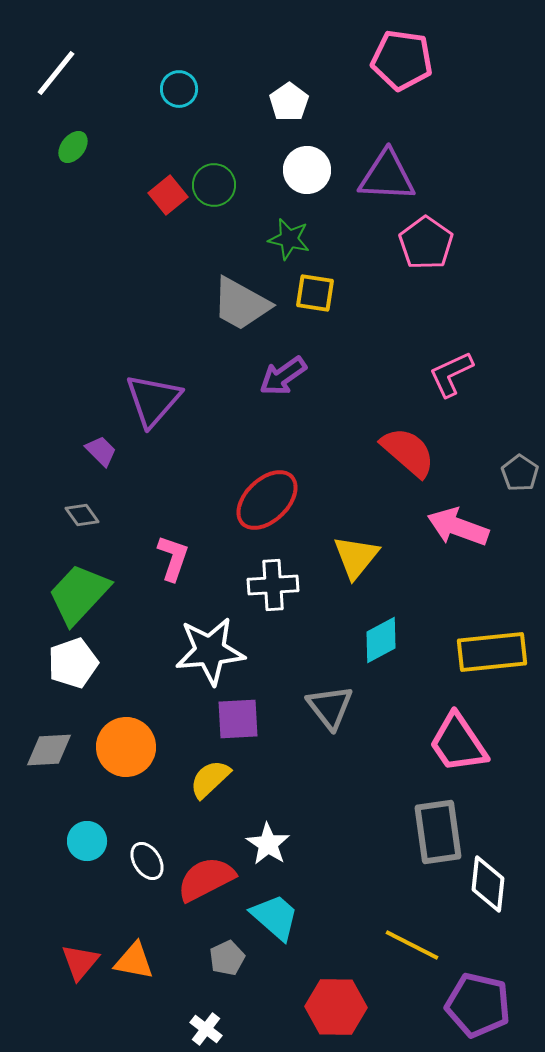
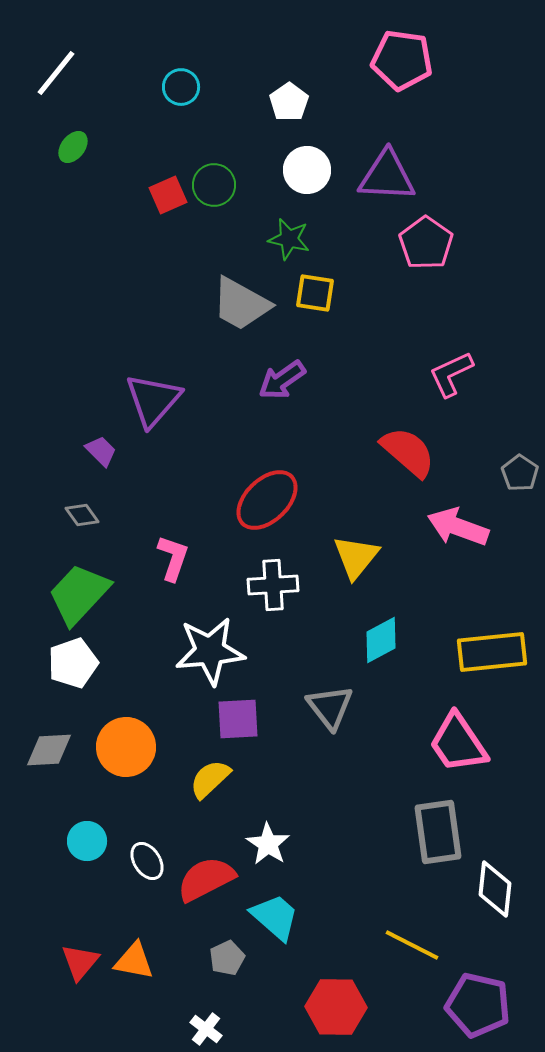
cyan circle at (179, 89): moved 2 px right, 2 px up
red square at (168, 195): rotated 15 degrees clockwise
purple arrow at (283, 376): moved 1 px left, 4 px down
white diamond at (488, 884): moved 7 px right, 5 px down
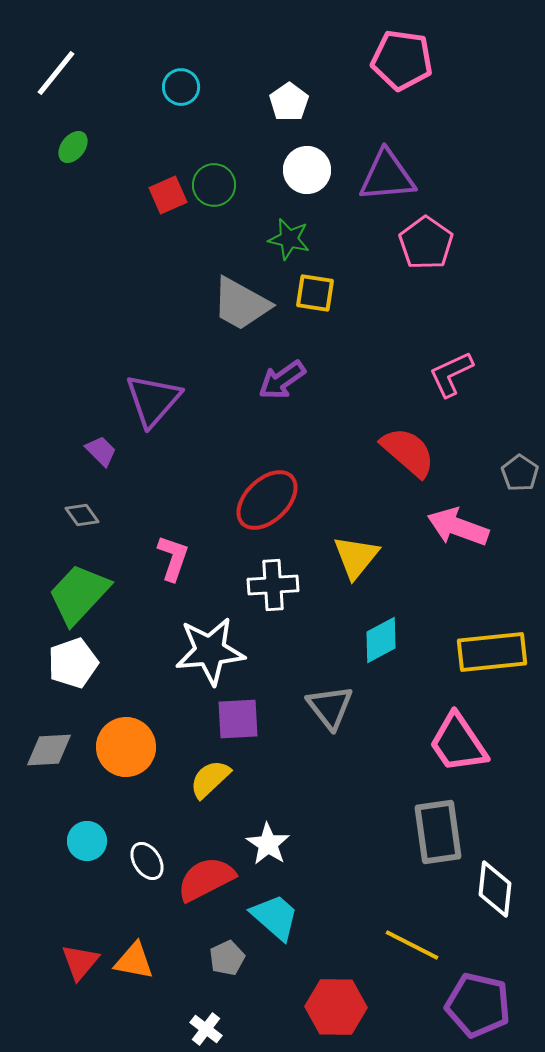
purple triangle at (387, 176): rotated 8 degrees counterclockwise
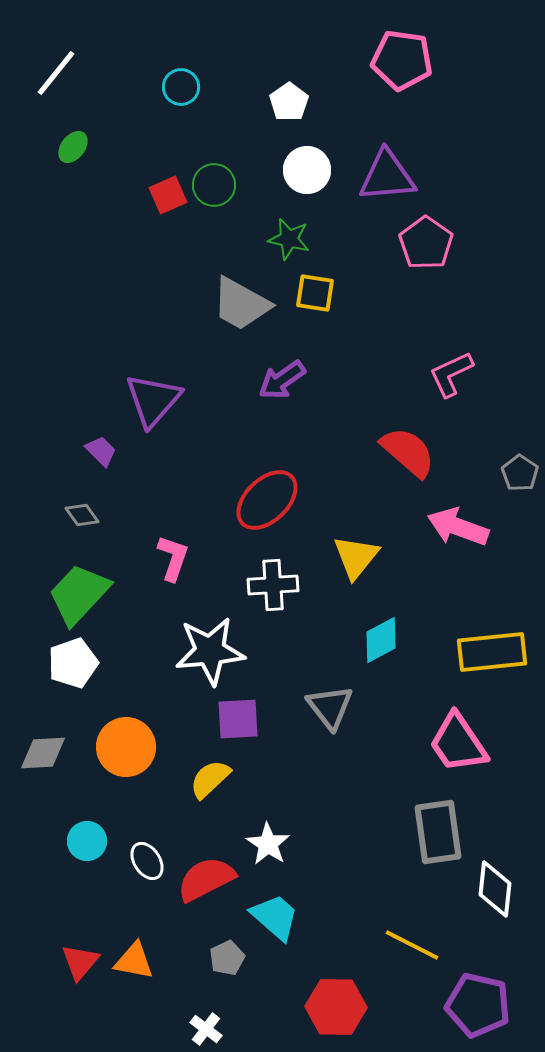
gray diamond at (49, 750): moved 6 px left, 3 px down
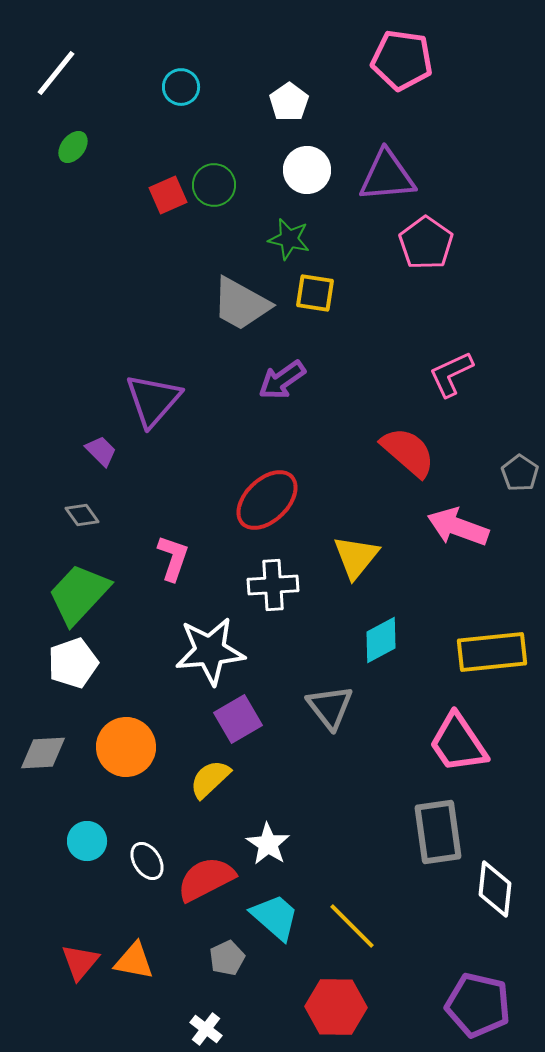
purple square at (238, 719): rotated 27 degrees counterclockwise
yellow line at (412, 945): moved 60 px left, 19 px up; rotated 18 degrees clockwise
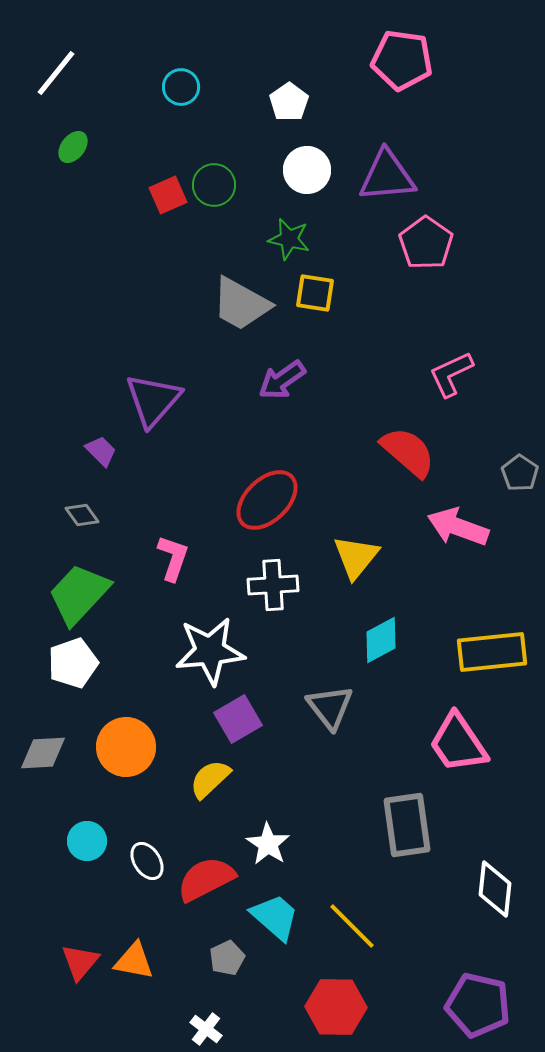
gray rectangle at (438, 832): moved 31 px left, 7 px up
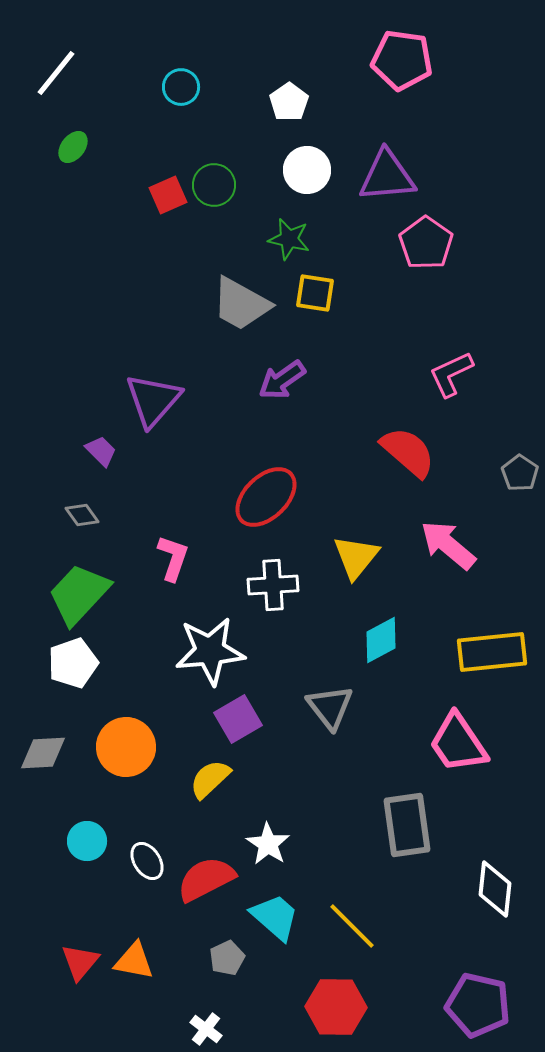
red ellipse at (267, 500): moved 1 px left, 3 px up
pink arrow at (458, 527): moved 10 px left, 18 px down; rotated 20 degrees clockwise
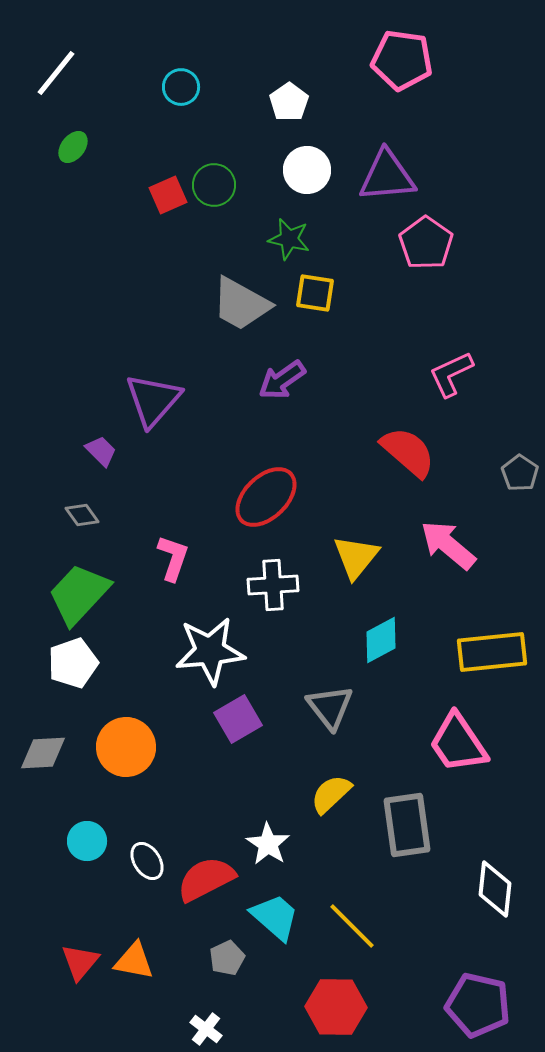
yellow semicircle at (210, 779): moved 121 px right, 15 px down
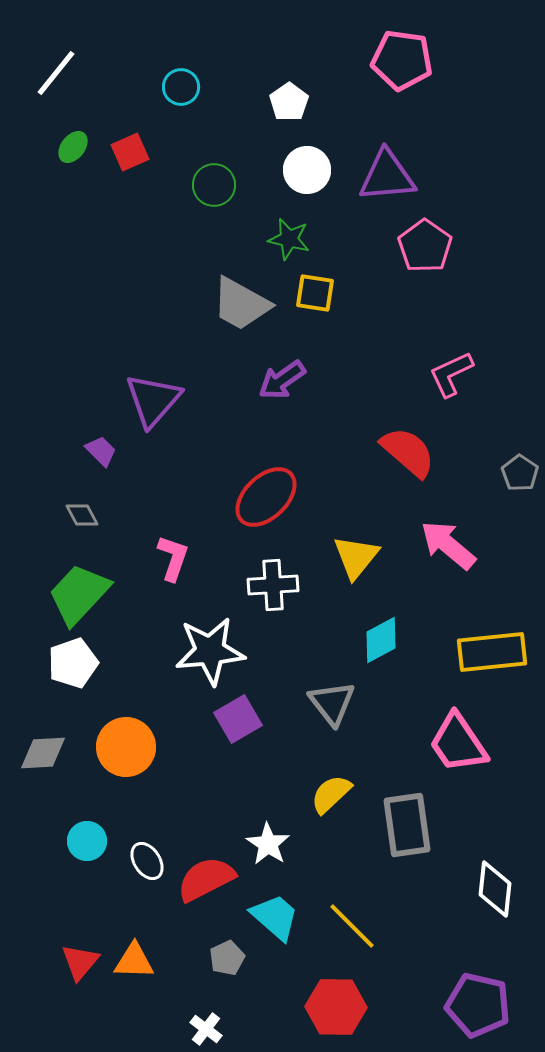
red square at (168, 195): moved 38 px left, 43 px up
pink pentagon at (426, 243): moved 1 px left, 3 px down
gray diamond at (82, 515): rotated 8 degrees clockwise
gray triangle at (330, 707): moved 2 px right, 4 px up
orange triangle at (134, 961): rotated 9 degrees counterclockwise
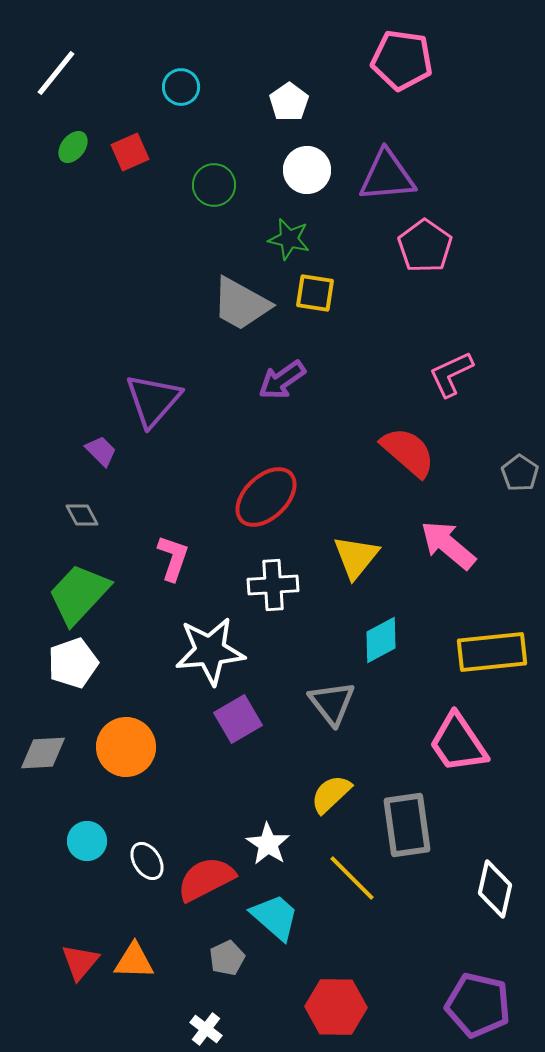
white diamond at (495, 889): rotated 6 degrees clockwise
yellow line at (352, 926): moved 48 px up
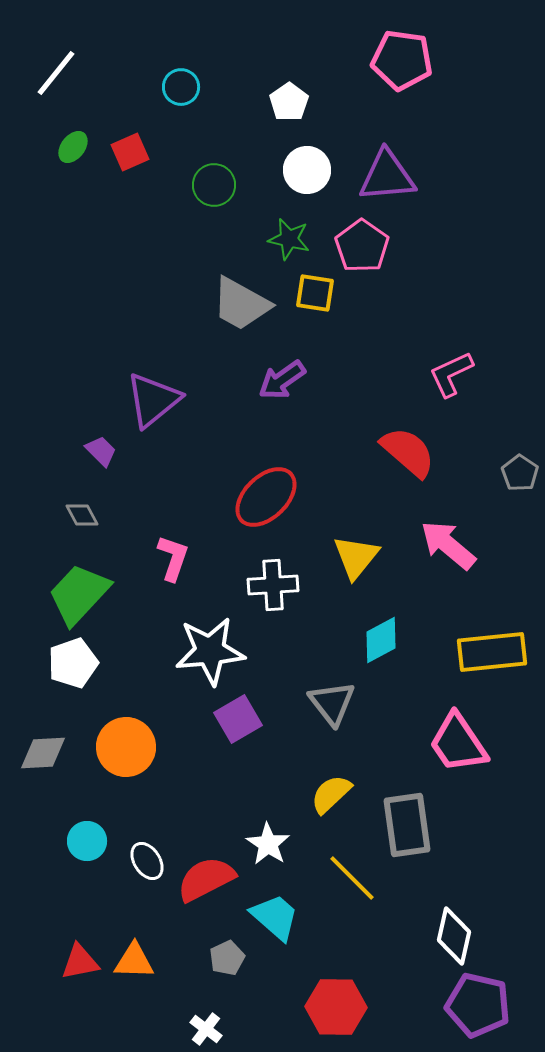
pink pentagon at (425, 246): moved 63 px left
purple triangle at (153, 400): rotated 10 degrees clockwise
white diamond at (495, 889): moved 41 px left, 47 px down
red triangle at (80, 962): rotated 39 degrees clockwise
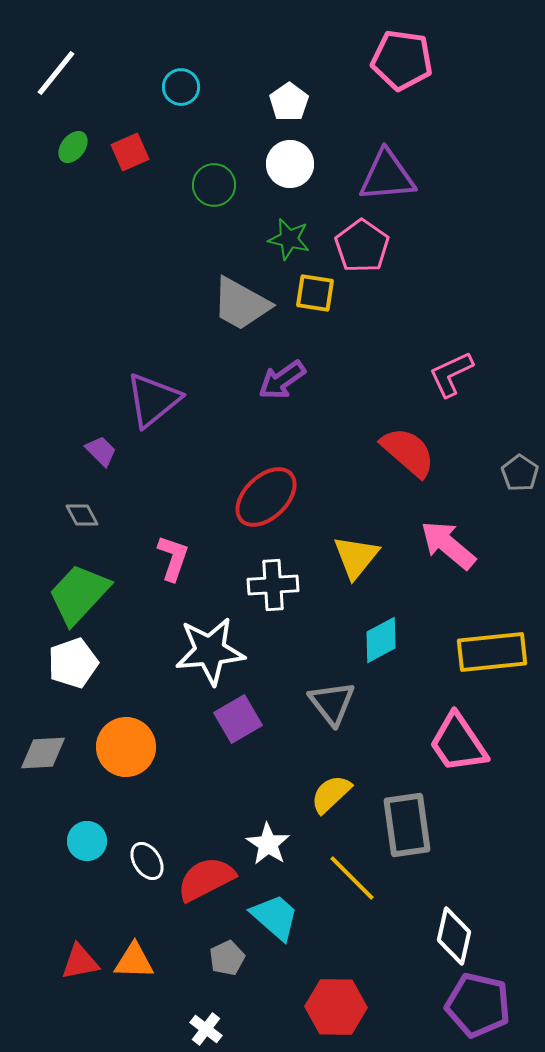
white circle at (307, 170): moved 17 px left, 6 px up
